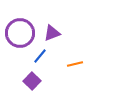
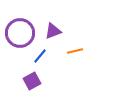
purple triangle: moved 1 px right, 2 px up
orange line: moved 13 px up
purple square: rotated 18 degrees clockwise
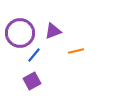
orange line: moved 1 px right
blue line: moved 6 px left, 1 px up
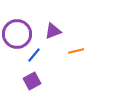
purple circle: moved 3 px left, 1 px down
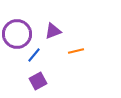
purple square: moved 6 px right
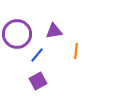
purple triangle: moved 1 px right; rotated 12 degrees clockwise
orange line: rotated 70 degrees counterclockwise
blue line: moved 3 px right
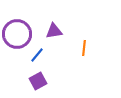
orange line: moved 8 px right, 3 px up
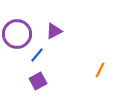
purple triangle: rotated 18 degrees counterclockwise
orange line: moved 16 px right, 22 px down; rotated 21 degrees clockwise
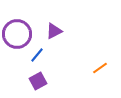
orange line: moved 2 px up; rotated 28 degrees clockwise
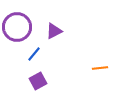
purple circle: moved 7 px up
blue line: moved 3 px left, 1 px up
orange line: rotated 28 degrees clockwise
